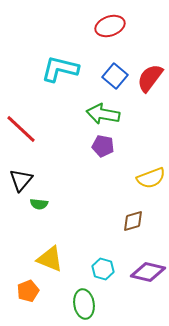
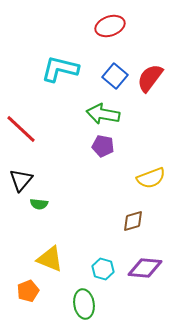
purple diamond: moved 3 px left, 4 px up; rotated 8 degrees counterclockwise
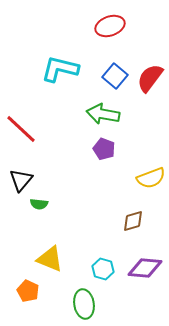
purple pentagon: moved 1 px right, 3 px down; rotated 10 degrees clockwise
orange pentagon: rotated 25 degrees counterclockwise
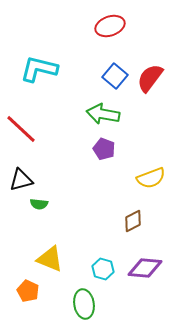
cyan L-shape: moved 21 px left
black triangle: rotated 35 degrees clockwise
brown diamond: rotated 10 degrees counterclockwise
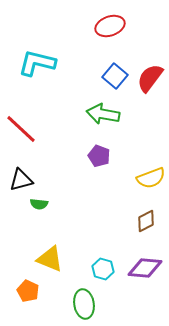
cyan L-shape: moved 2 px left, 6 px up
purple pentagon: moved 5 px left, 7 px down
brown diamond: moved 13 px right
